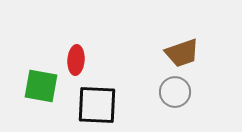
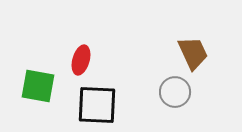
brown trapezoid: moved 11 px right; rotated 96 degrees counterclockwise
red ellipse: moved 5 px right; rotated 12 degrees clockwise
green square: moved 3 px left
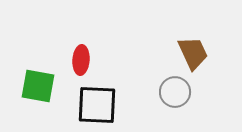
red ellipse: rotated 12 degrees counterclockwise
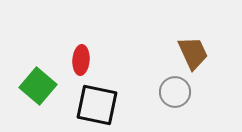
green square: rotated 30 degrees clockwise
black square: rotated 9 degrees clockwise
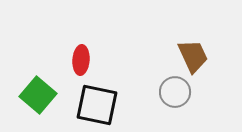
brown trapezoid: moved 3 px down
green square: moved 9 px down
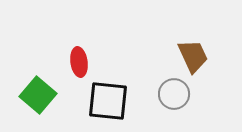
red ellipse: moved 2 px left, 2 px down; rotated 12 degrees counterclockwise
gray circle: moved 1 px left, 2 px down
black square: moved 11 px right, 4 px up; rotated 6 degrees counterclockwise
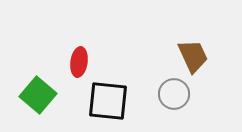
red ellipse: rotated 16 degrees clockwise
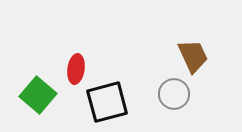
red ellipse: moved 3 px left, 7 px down
black square: moved 1 px left, 1 px down; rotated 21 degrees counterclockwise
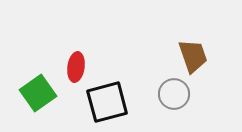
brown trapezoid: rotated 6 degrees clockwise
red ellipse: moved 2 px up
green square: moved 2 px up; rotated 15 degrees clockwise
